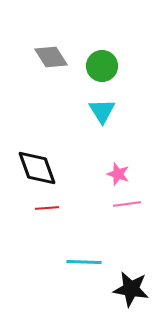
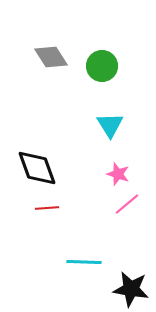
cyan triangle: moved 8 px right, 14 px down
pink line: rotated 32 degrees counterclockwise
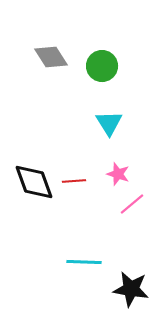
cyan triangle: moved 1 px left, 2 px up
black diamond: moved 3 px left, 14 px down
pink line: moved 5 px right
red line: moved 27 px right, 27 px up
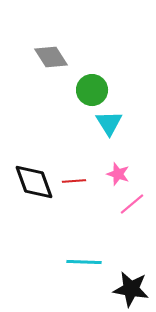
green circle: moved 10 px left, 24 px down
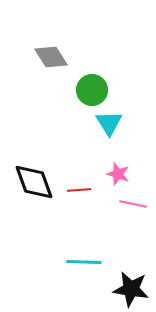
red line: moved 5 px right, 9 px down
pink line: moved 1 px right; rotated 52 degrees clockwise
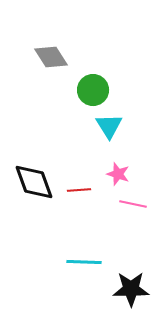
green circle: moved 1 px right
cyan triangle: moved 3 px down
black star: rotated 9 degrees counterclockwise
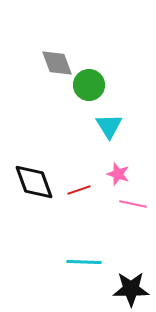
gray diamond: moved 6 px right, 6 px down; rotated 12 degrees clockwise
green circle: moved 4 px left, 5 px up
red line: rotated 15 degrees counterclockwise
